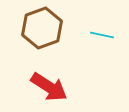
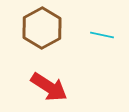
brown hexagon: rotated 9 degrees counterclockwise
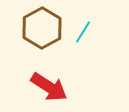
cyan line: moved 19 px left, 3 px up; rotated 70 degrees counterclockwise
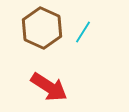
brown hexagon: rotated 6 degrees counterclockwise
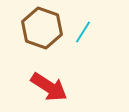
brown hexagon: rotated 6 degrees counterclockwise
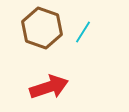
red arrow: rotated 51 degrees counterclockwise
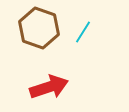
brown hexagon: moved 3 px left
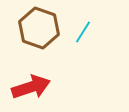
red arrow: moved 18 px left
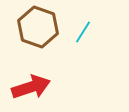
brown hexagon: moved 1 px left, 1 px up
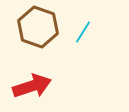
red arrow: moved 1 px right, 1 px up
